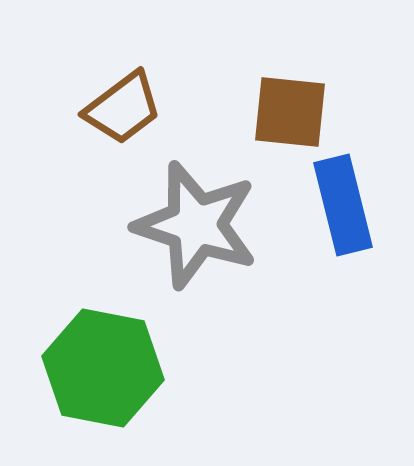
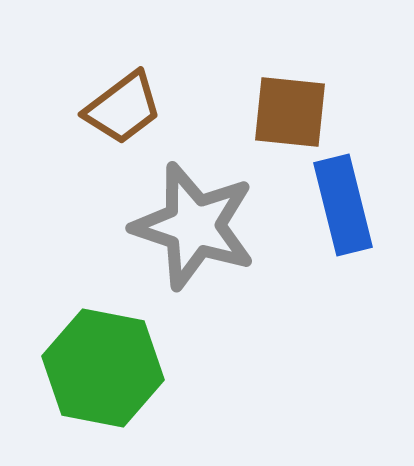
gray star: moved 2 px left, 1 px down
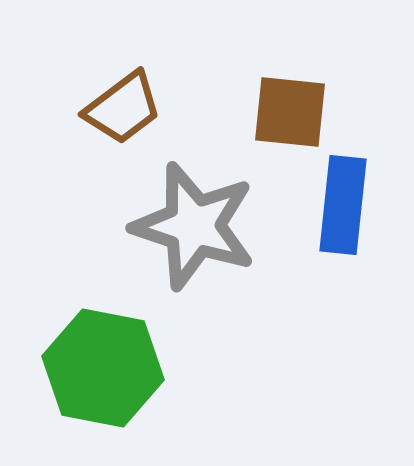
blue rectangle: rotated 20 degrees clockwise
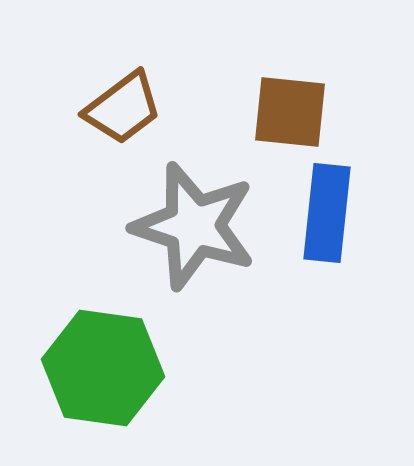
blue rectangle: moved 16 px left, 8 px down
green hexagon: rotated 3 degrees counterclockwise
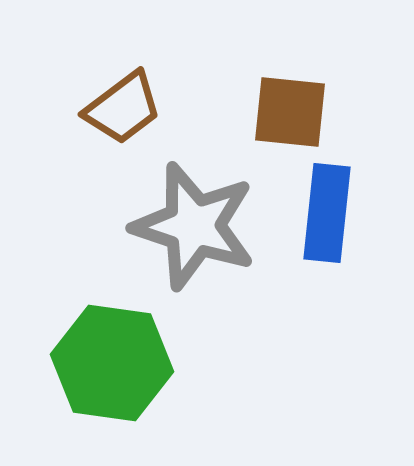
green hexagon: moved 9 px right, 5 px up
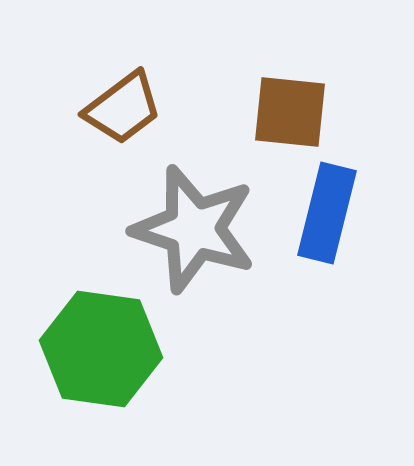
blue rectangle: rotated 8 degrees clockwise
gray star: moved 3 px down
green hexagon: moved 11 px left, 14 px up
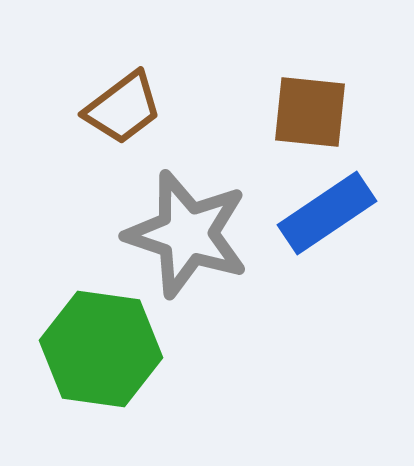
brown square: moved 20 px right
blue rectangle: rotated 42 degrees clockwise
gray star: moved 7 px left, 5 px down
